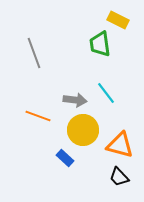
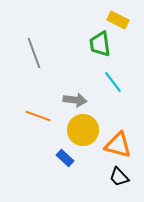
cyan line: moved 7 px right, 11 px up
orange triangle: moved 2 px left
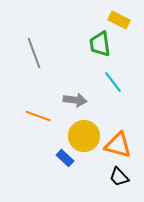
yellow rectangle: moved 1 px right
yellow circle: moved 1 px right, 6 px down
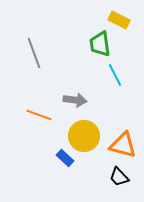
cyan line: moved 2 px right, 7 px up; rotated 10 degrees clockwise
orange line: moved 1 px right, 1 px up
orange triangle: moved 5 px right
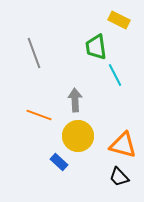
green trapezoid: moved 4 px left, 3 px down
gray arrow: rotated 100 degrees counterclockwise
yellow circle: moved 6 px left
blue rectangle: moved 6 px left, 4 px down
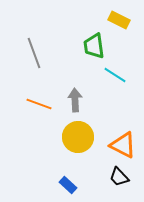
green trapezoid: moved 2 px left, 1 px up
cyan line: rotated 30 degrees counterclockwise
orange line: moved 11 px up
yellow circle: moved 1 px down
orange triangle: rotated 12 degrees clockwise
blue rectangle: moved 9 px right, 23 px down
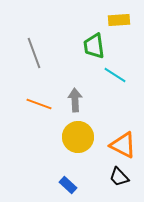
yellow rectangle: rotated 30 degrees counterclockwise
